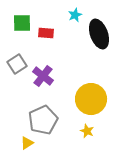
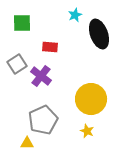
red rectangle: moved 4 px right, 14 px down
purple cross: moved 2 px left
yellow triangle: rotated 32 degrees clockwise
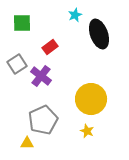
red rectangle: rotated 42 degrees counterclockwise
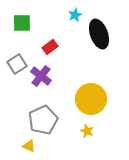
yellow triangle: moved 2 px right, 3 px down; rotated 24 degrees clockwise
